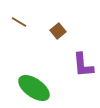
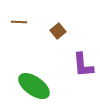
brown line: rotated 28 degrees counterclockwise
green ellipse: moved 2 px up
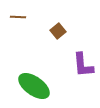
brown line: moved 1 px left, 5 px up
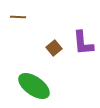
brown square: moved 4 px left, 17 px down
purple L-shape: moved 22 px up
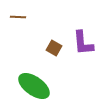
brown square: rotated 21 degrees counterclockwise
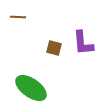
brown square: rotated 14 degrees counterclockwise
green ellipse: moved 3 px left, 2 px down
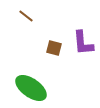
brown line: moved 8 px right, 1 px up; rotated 35 degrees clockwise
